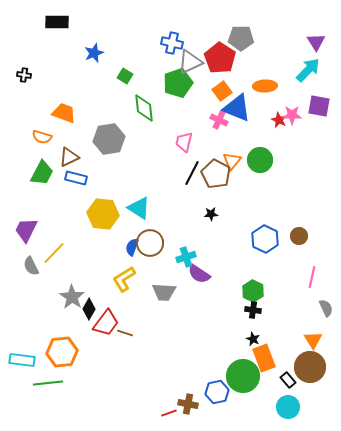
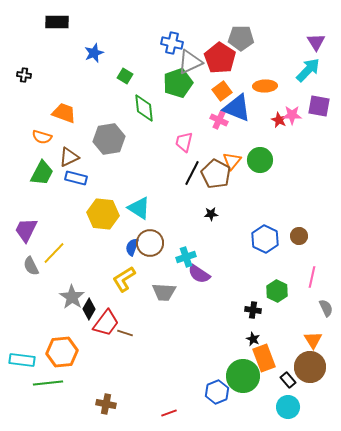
green hexagon at (253, 291): moved 24 px right
blue hexagon at (217, 392): rotated 10 degrees counterclockwise
brown cross at (188, 404): moved 82 px left
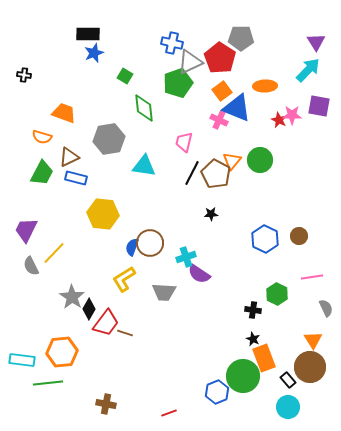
black rectangle at (57, 22): moved 31 px right, 12 px down
cyan triangle at (139, 208): moved 5 px right, 42 px up; rotated 25 degrees counterclockwise
pink line at (312, 277): rotated 70 degrees clockwise
green hexagon at (277, 291): moved 3 px down
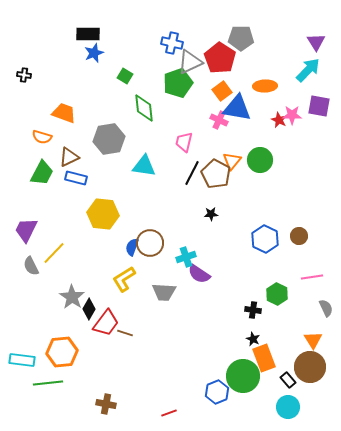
blue triangle at (237, 108): rotated 12 degrees counterclockwise
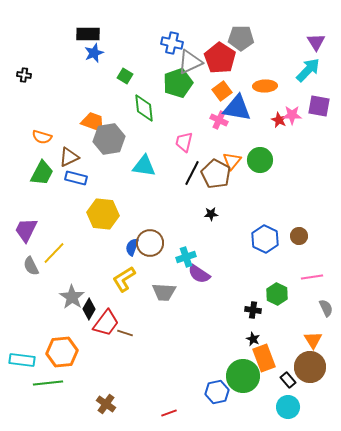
orange trapezoid at (64, 113): moved 29 px right, 9 px down
blue hexagon at (217, 392): rotated 10 degrees clockwise
brown cross at (106, 404): rotated 24 degrees clockwise
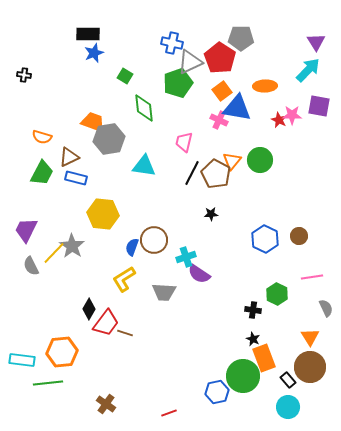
brown circle at (150, 243): moved 4 px right, 3 px up
gray star at (72, 297): moved 51 px up
orange triangle at (313, 340): moved 3 px left, 3 px up
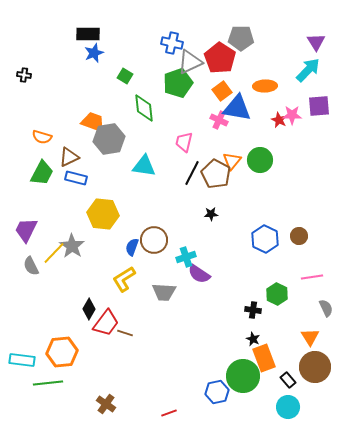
purple square at (319, 106): rotated 15 degrees counterclockwise
brown circle at (310, 367): moved 5 px right
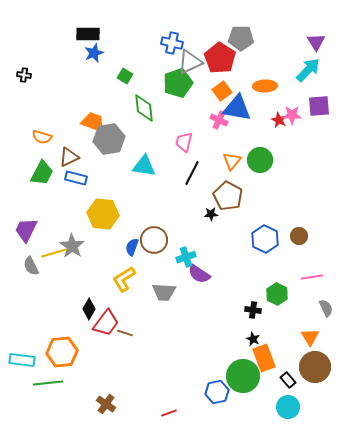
brown pentagon at (216, 174): moved 12 px right, 22 px down
yellow line at (54, 253): rotated 30 degrees clockwise
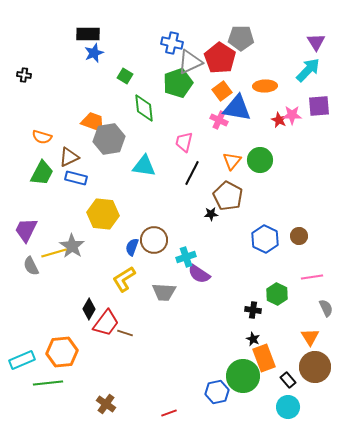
cyan rectangle at (22, 360): rotated 30 degrees counterclockwise
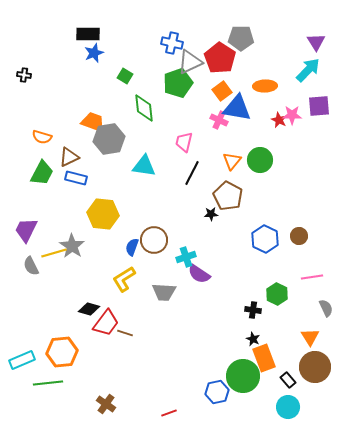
black diamond at (89, 309): rotated 75 degrees clockwise
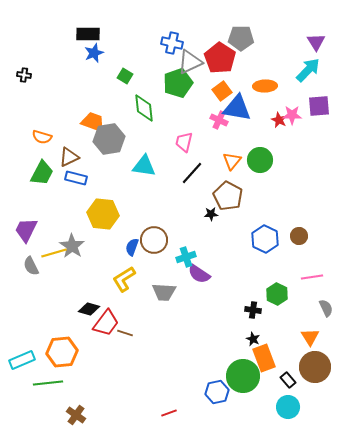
black line at (192, 173): rotated 15 degrees clockwise
brown cross at (106, 404): moved 30 px left, 11 px down
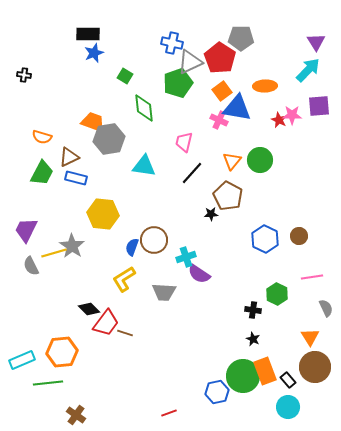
black diamond at (89, 309): rotated 30 degrees clockwise
orange rectangle at (264, 358): moved 1 px right, 13 px down
